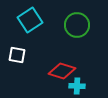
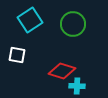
green circle: moved 4 px left, 1 px up
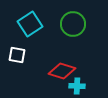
cyan square: moved 4 px down
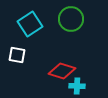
green circle: moved 2 px left, 5 px up
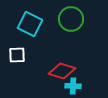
cyan square: rotated 30 degrees counterclockwise
white square: rotated 12 degrees counterclockwise
cyan cross: moved 4 px left
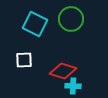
cyan square: moved 5 px right
white square: moved 7 px right, 5 px down
red diamond: moved 1 px right
